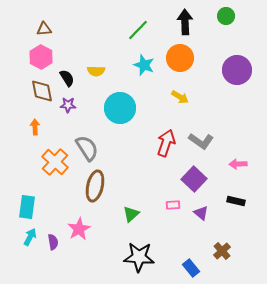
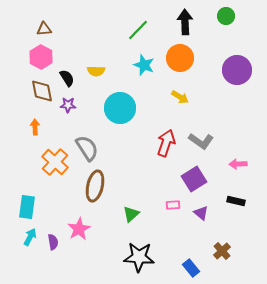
purple square: rotated 15 degrees clockwise
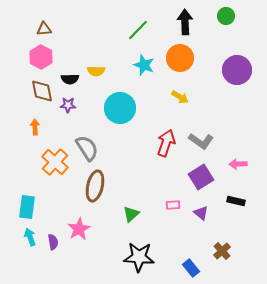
black semicircle: moved 3 px right, 1 px down; rotated 120 degrees clockwise
purple square: moved 7 px right, 2 px up
cyan arrow: rotated 48 degrees counterclockwise
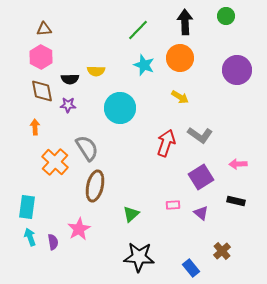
gray L-shape: moved 1 px left, 6 px up
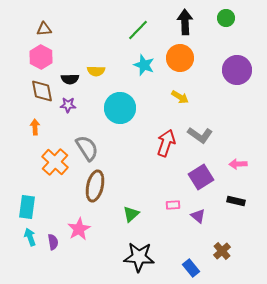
green circle: moved 2 px down
purple triangle: moved 3 px left, 3 px down
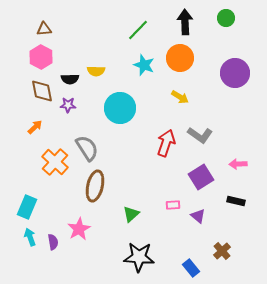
purple circle: moved 2 px left, 3 px down
orange arrow: rotated 49 degrees clockwise
cyan rectangle: rotated 15 degrees clockwise
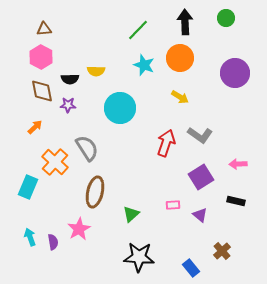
brown ellipse: moved 6 px down
cyan rectangle: moved 1 px right, 20 px up
purple triangle: moved 2 px right, 1 px up
